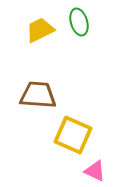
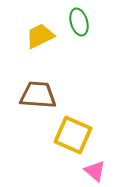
yellow trapezoid: moved 6 px down
pink triangle: rotated 15 degrees clockwise
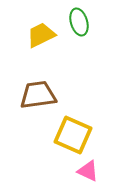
yellow trapezoid: moved 1 px right, 1 px up
brown trapezoid: rotated 12 degrees counterclockwise
pink triangle: moved 7 px left; rotated 15 degrees counterclockwise
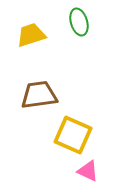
yellow trapezoid: moved 10 px left; rotated 8 degrees clockwise
brown trapezoid: moved 1 px right
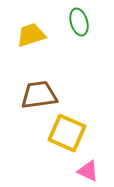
yellow square: moved 6 px left, 2 px up
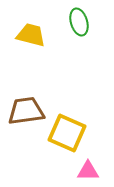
yellow trapezoid: rotated 32 degrees clockwise
brown trapezoid: moved 13 px left, 16 px down
pink triangle: rotated 25 degrees counterclockwise
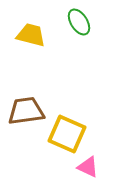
green ellipse: rotated 16 degrees counterclockwise
yellow square: moved 1 px down
pink triangle: moved 4 px up; rotated 25 degrees clockwise
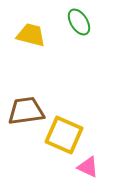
yellow square: moved 3 px left, 1 px down
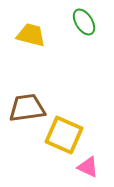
green ellipse: moved 5 px right
brown trapezoid: moved 1 px right, 3 px up
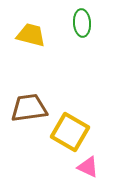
green ellipse: moved 2 px left, 1 px down; rotated 28 degrees clockwise
brown trapezoid: moved 2 px right
yellow square: moved 6 px right, 3 px up; rotated 6 degrees clockwise
